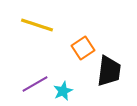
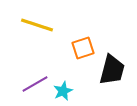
orange square: rotated 15 degrees clockwise
black trapezoid: moved 3 px right, 1 px up; rotated 8 degrees clockwise
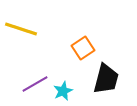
yellow line: moved 16 px left, 4 px down
orange square: rotated 15 degrees counterclockwise
black trapezoid: moved 6 px left, 9 px down
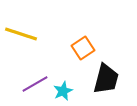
yellow line: moved 5 px down
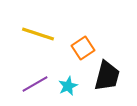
yellow line: moved 17 px right
black trapezoid: moved 1 px right, 3 px up
cyan star: moved 5 px right, 5 px up
